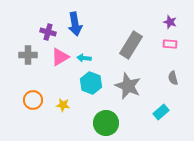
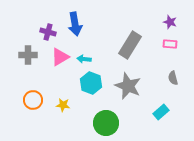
gray rectangle: moved 1 px left
cyan arrow: moved 1 px down
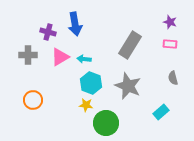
yellow star: moved 23 px right
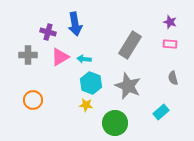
green circle: moved 9 px right
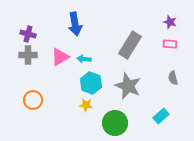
purple cross: moved 20 px left, 2 px down
cyan rectangle: moved 4 px down
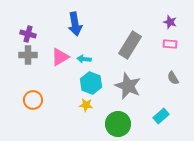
gray semicircle: rotated 16 degrees counterclockwise
green circle: moved 3 px right, 1 px down
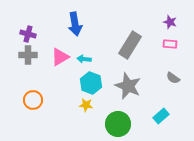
gray semicircle: rotated 24 degrees counterclockwise
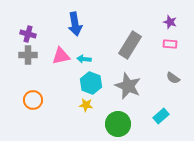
pink triangle: moved 1 px right, 1 px up; rotated 18 degrees clockwise
